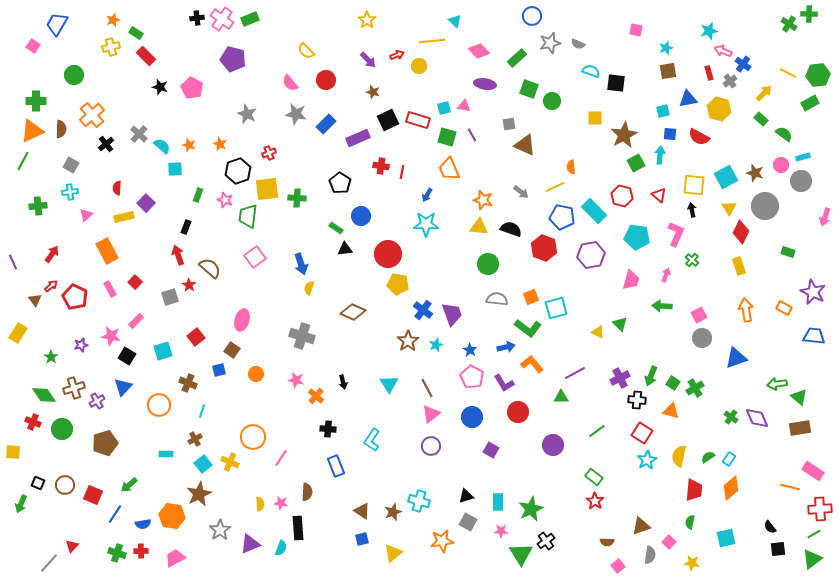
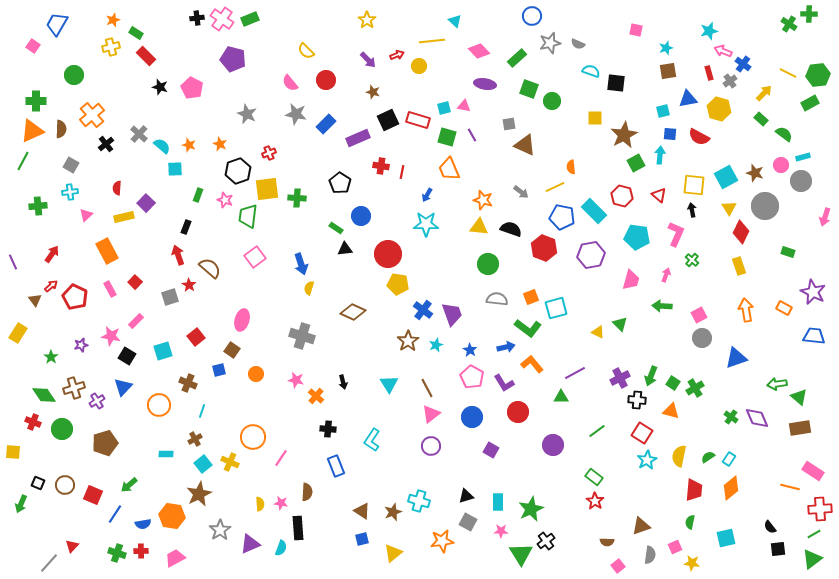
pink square at (669, 542): moved 6 px right, 5 px down; rotated 24 degrees clockwise
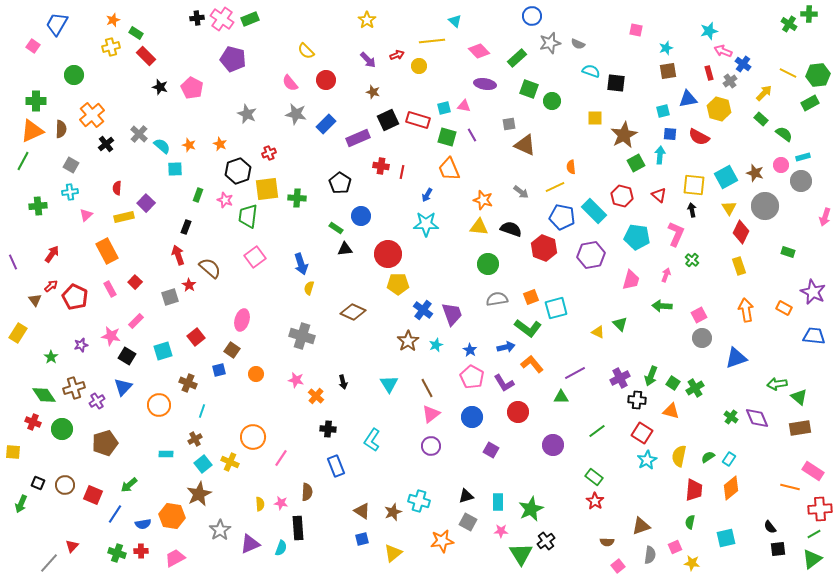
yellow pentagon at (398, 284): rotated 10 degrees counterclockwise
gray semicircle at (497, 299): rotated 15 degrees counterclockwise
